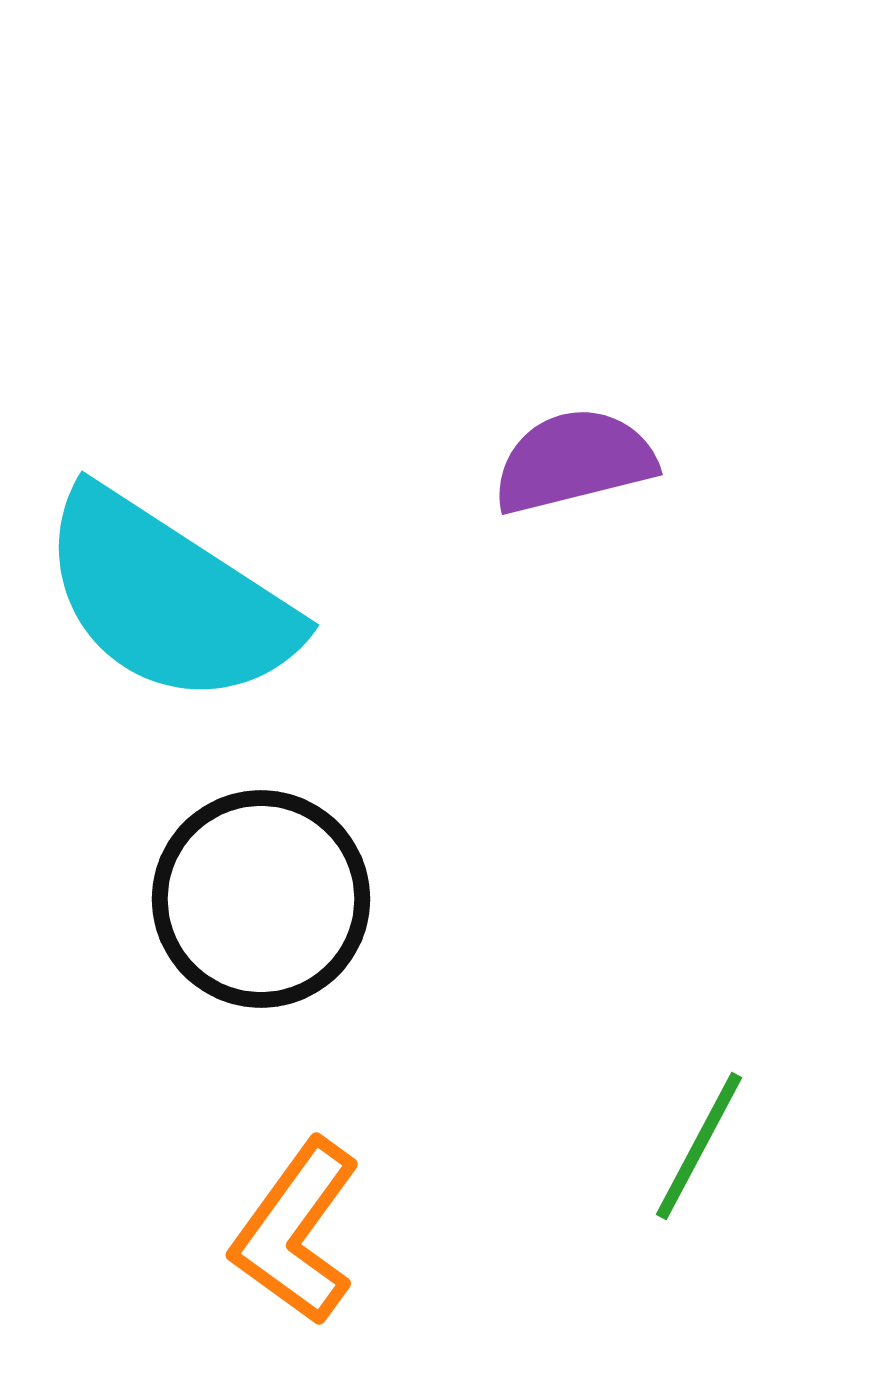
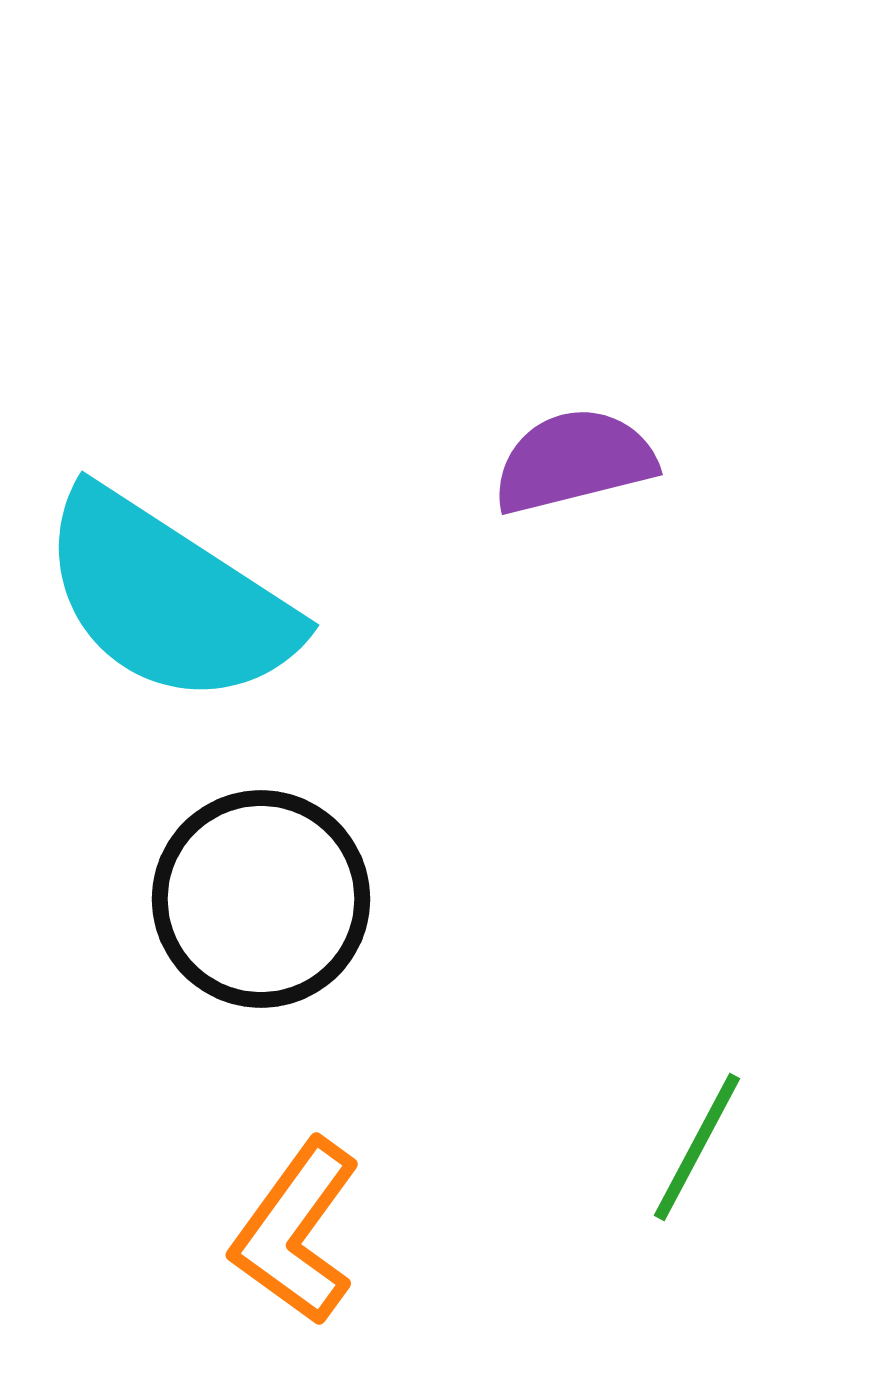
green line: moved 2 px left, 1 px down
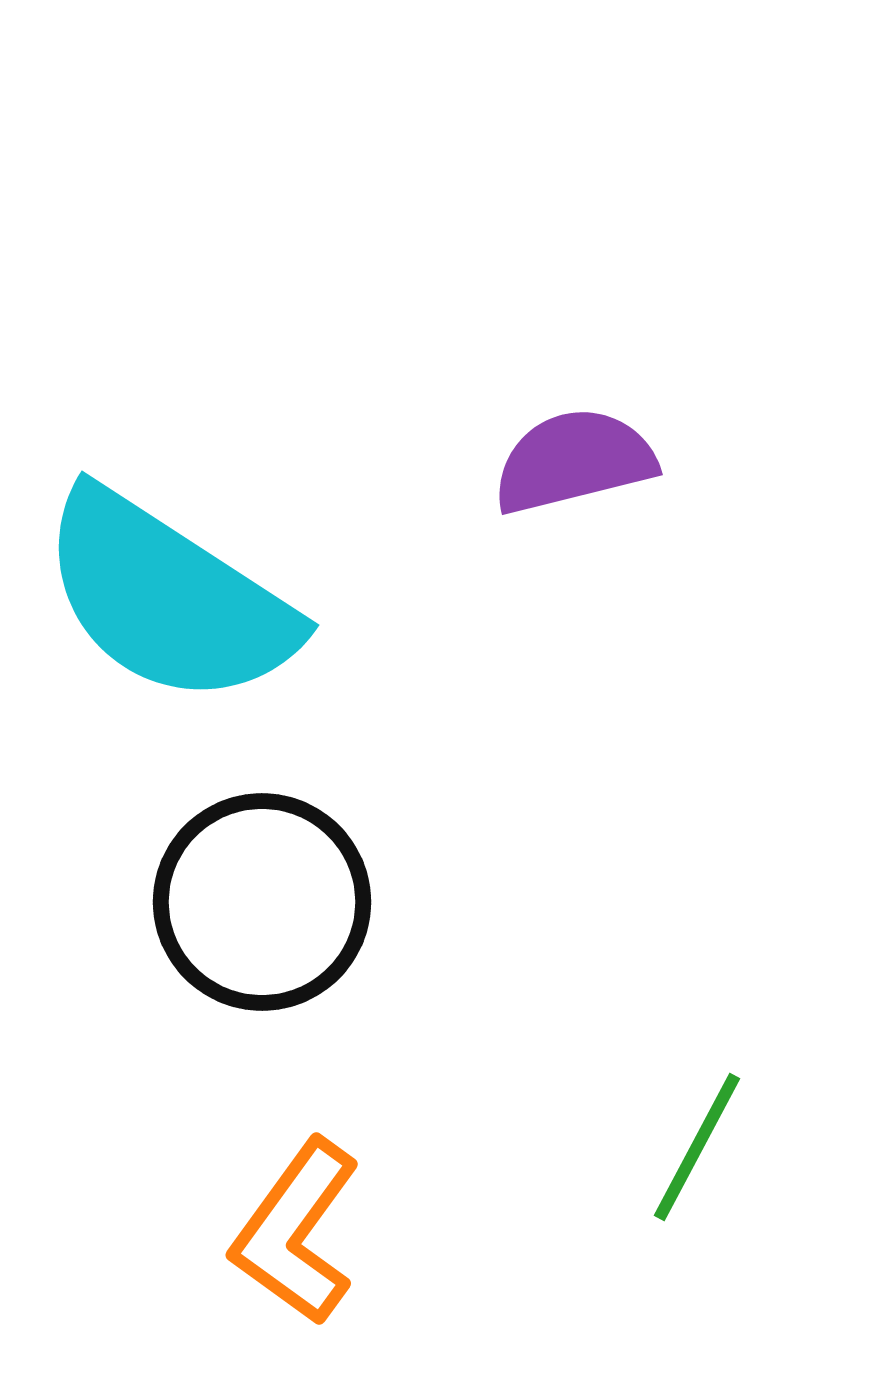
black circle: moved 1 px right, 3 px down
